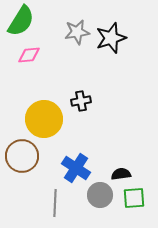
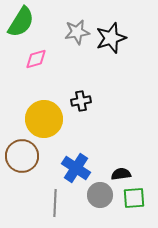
green semicircle: moved 1 px down
pink diamond: moved 7 px right, 4 px down; rotated 10 degrees counterclockwise
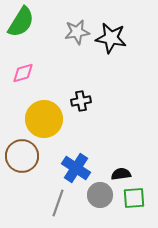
black star: rotated 28 degrees clockwise
pink diamond: moved 13 px left, 14 px down
gray line: moved 3 px right; rotated 16 degrees clockwise
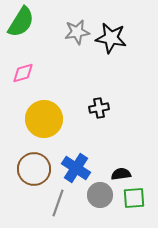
black cross: moved 18 px right, 7 px down
brown circle: moved 12 px right, 13 px down
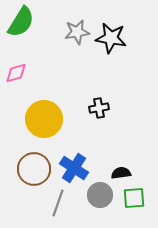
pink diamond: moved 7 px left
blue cross: moved 2 px left
black semicircle: moved 1 px up
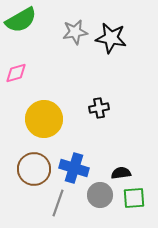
green semicircle: moved 2 px up; rotated 28 degrees clockwise
gray star: moved 2 px left
blue cross: rotated 16 degrees counterclockwise
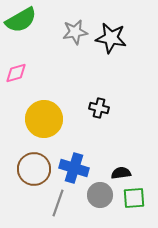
black cross: rotated 24 degrees clockwise
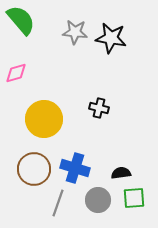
green semicircle: rotated 100 degrees counterclockwise
gray star: rotated 15 degrees clockwise
blue cross: moved 1 px right
gray circle: moved 2 px left, 5 px down
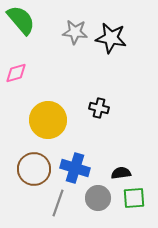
yellow circle: moved 4 px right, 1 px down
gray circle: moved 2 px up
